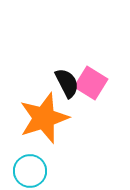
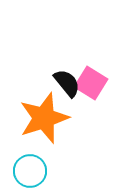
black semicircle: rotated 12 degrees counterclockwise
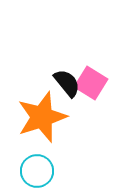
orange star: moved 2 px left, 1 px up
cyan circle: moved 7 px right
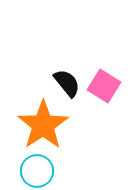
pink square: moved 13 px right, 3 px down
orange star: moved 1 px right, 8 px down; rotated 15 degrees counterclockwise
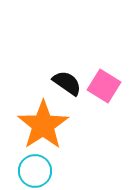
black semicircle: rotated 16 degrees counterclockwise
cyan circle: moved 2 px left
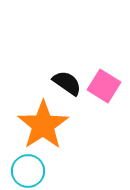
cyan circle: moved 7 px left
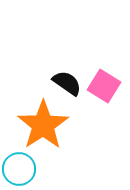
cyan circle: moved 9 px left, 2 px up
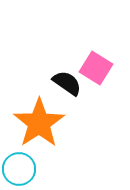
pink square: moved 8 px left, 18 px up
orange star: moved 4 px left, 2 px up
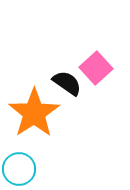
pink square: rotated 16 degrees clockwise
orange star: moved 5 px left, 10 px up
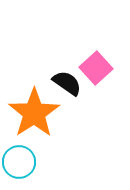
cyan circle: moved 7 px up
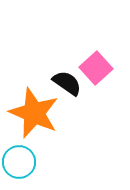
orange star: rotated 15 degrees counterclockwise
